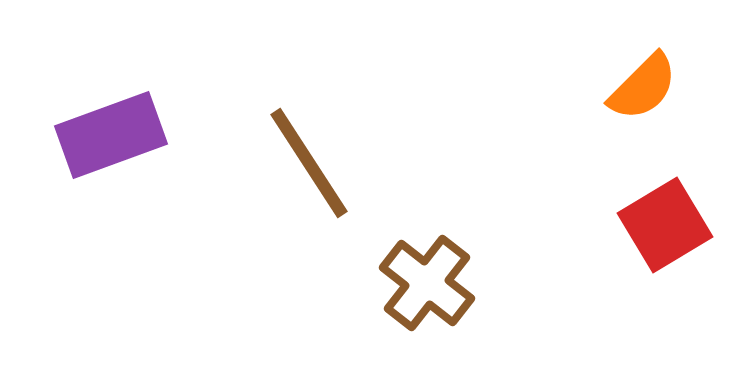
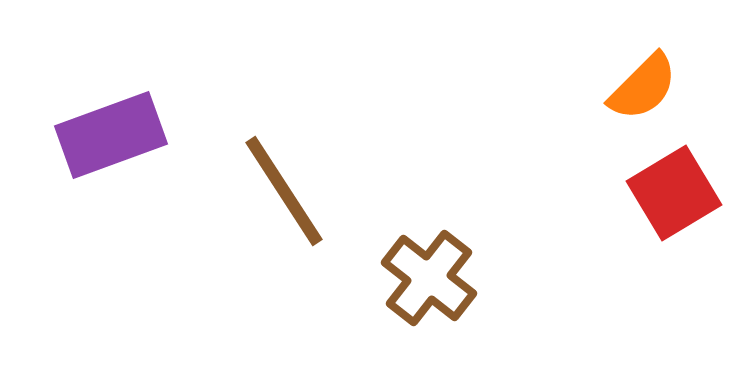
brown line: moved 25 px left, 28 px down
red square: moved 9 px right, 32 px up
brown cross: moved 2 px right, 5 px up
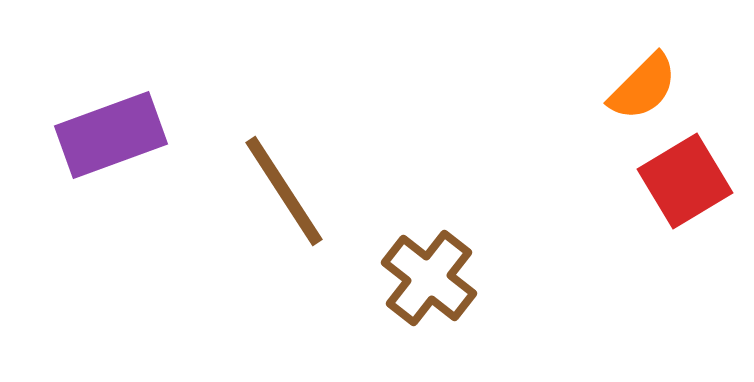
red square: moved 11 px right, 12 px up
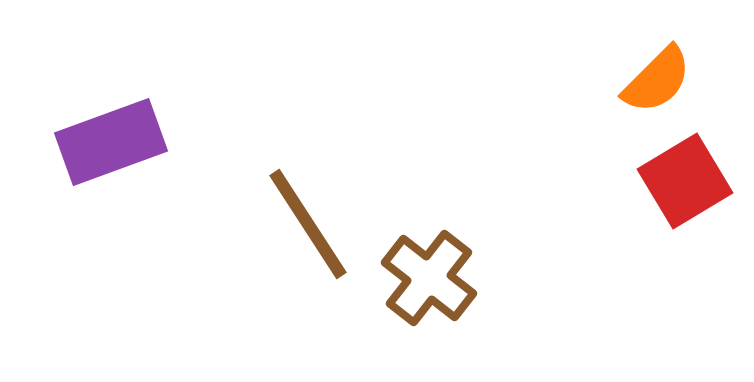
orange semicircle: moved 14 px right, 7 px up
purple rectangle: moved 7 px down
brown line: moved 24 px right, 33 px down
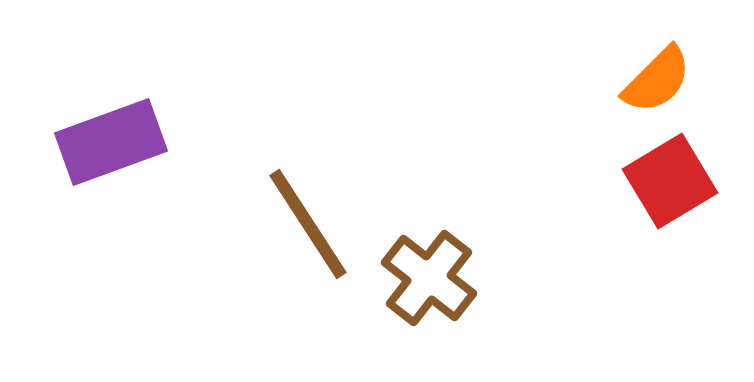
red square: moved 15 px left
